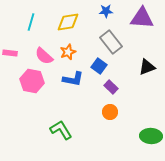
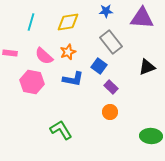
pink hexagon: moved 1 px down
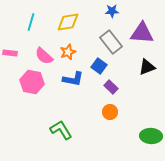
blue star: moved 6 px right
purple triangle: moved 15 px down
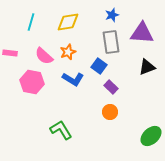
blue star: moved 4 px down; rotated 16 degrees counterclockwise
gray rectangle: rotated 30 degrees clockwise
blue L-shape: rotated 20 degrees clockwise
green ellipse: rotated 45 degrees counterclockwise
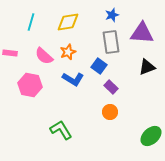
pink hexagon: moved 2 px left, 3 px down
